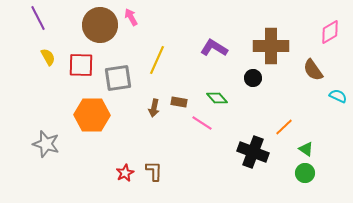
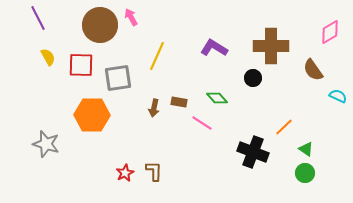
yellow line: moved 4 px up
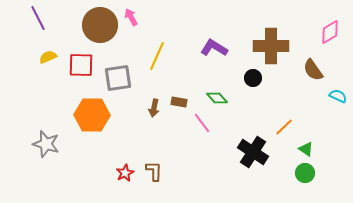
yellow semicircle: rotated 84 degrees counterclockwise
pink line: rotated 20 degrees clockwise
black cross: rotated 12 degrees clockwise
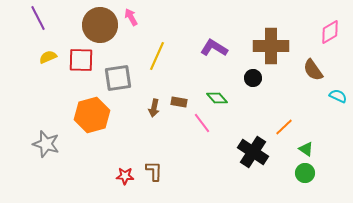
red square: moved 5 px up
orange hexagon: rotated 16 degrees counterclockwise
red star: moved 3 px down; rotated 30 degrees clockwise
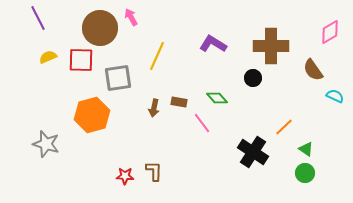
brown circle: moved 3 px down
purple L-shape: moved 1 px left, 4 px up
cyan semicircle: moved 3 px left
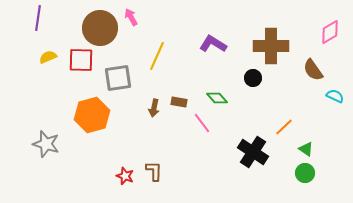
purple line: rotated 35 degrees clockwise
red star: rotated 18 degrees clockwise
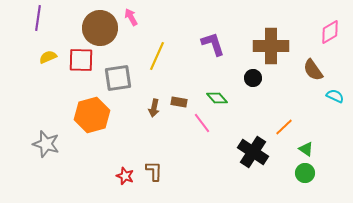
purple L-shape: rotated 40 degrees clockwise
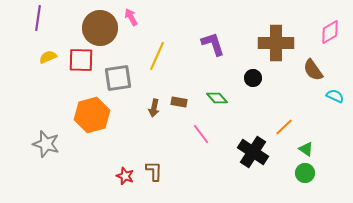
brown cross: moved 5 px right, 3 px up
pink line: moved 1 px left, 11 px down
